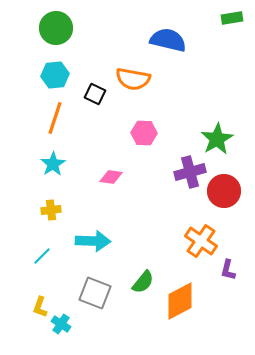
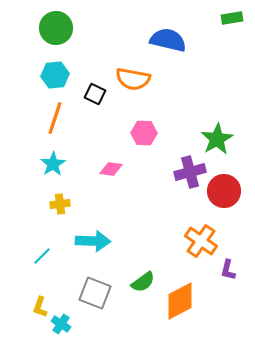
pink diamond: moved 8 px up
yellow cross: moved 9 px right, 6 px up
green semicircle: rotated 15 degrees clockwise
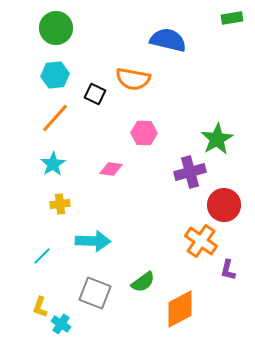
orange line: rotated 24 degrees clockwise
red circle: moved 14 px down
orange diamond: moved 8 px down
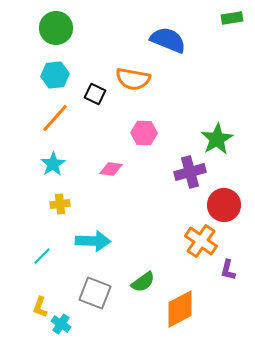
blue semicircle: rotated 9 degrees clockwise
